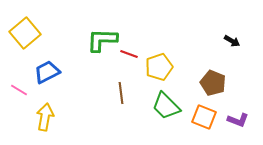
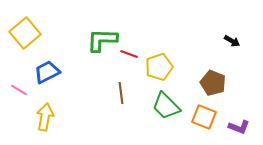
purple L-shape: moved 1 px right, 7 px down
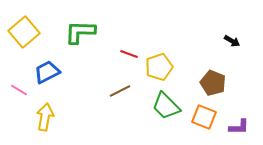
yellow square: moved 1 px left, 1 px up
green L-shape: moved 22 px left, 8 px up
brown line: moved 1 px left, 2 px up; rotated 70 degrees clockwise
purple L-shape: rotated 20 degrees counterclockwise
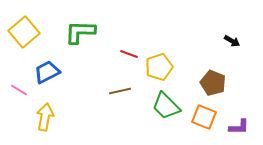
brown line: rotated 15 degrees clockwise
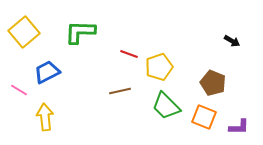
yellow arrow: rotated 16 degrees counterclockwise
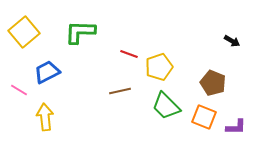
purple L-shape: moved 3 px left
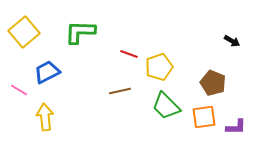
orange square: rotated 30 degrees counterclockwise
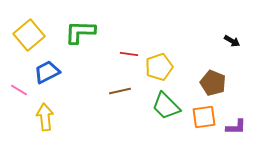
yellow square: moved 5 px right, 3 px down
red line: rotated 12 degrees counterclockwise
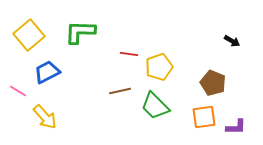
pink line: moved 1 px left, 1 px down
green trapezoid: moved 11 px left
yellow arrow: rotated 144 degrees clockwise
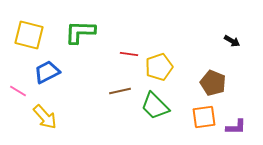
yellow square: rotated 36 degrees counterclockwise
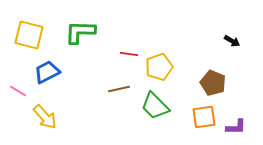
brown line: moved 1 px left, 2 px up
